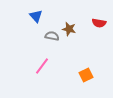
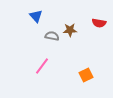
brown star: moved 1 px right, 1 px down; rotated 16 degrees counterclockwise
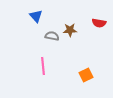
pink line: moved 1 px right; rotated 42 degrees counterclockwise
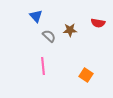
red semicircle: moved 1 px left
gray semicircle: moved 3 px left; rotated 32 degrees clockwise
orange square: rotated 32 degrees counterclockwise
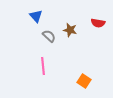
brown star: rotated 16 degrees clockwise
orange square: moved 2 px left, 6 px down
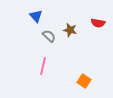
pink line: rotated 18 degrees clockwise
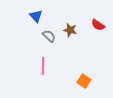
red semicircle: moved 2 px down; rotated 24 degrees clockwise
pink line: rotated 12 degrees counterclockwise
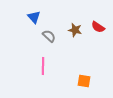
blue triangle: moved 2 px left, 1 px down
red semicircle: moved 2 px down
brown star: moved 5 px right
orange square: rotated 24 degrees counterclockwise
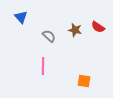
blue triangle: moved 13 px left
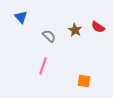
brown star: rotated 16 degrees clockwise
pink line: rotated 18 degrees clockwise
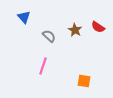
blue triangle: moved 3 px right
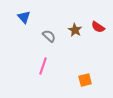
orange square: moved 1 px right, 1 px up; rotated 24 degrees counterclockwise
